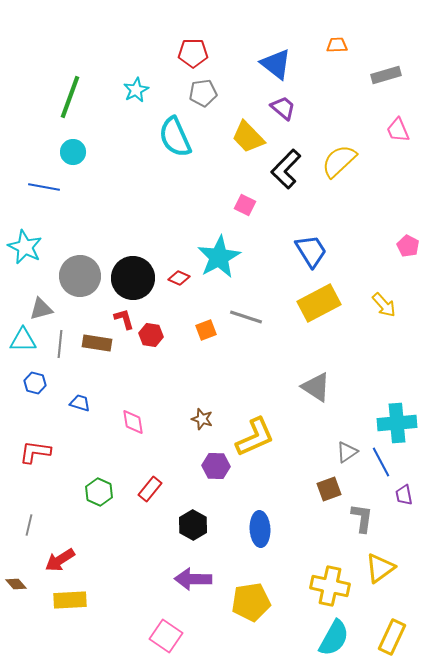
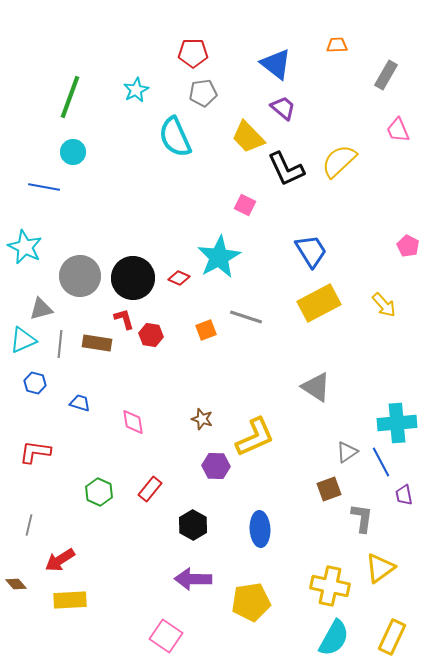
gray rectangle at (386, 75): rotated 44 degrees counterclockwise
black L-shape at (286, 169): rotated 69 degrees counterclockwise
cyan triangle at (23, 340): rotated 24 degrees counterclockwise
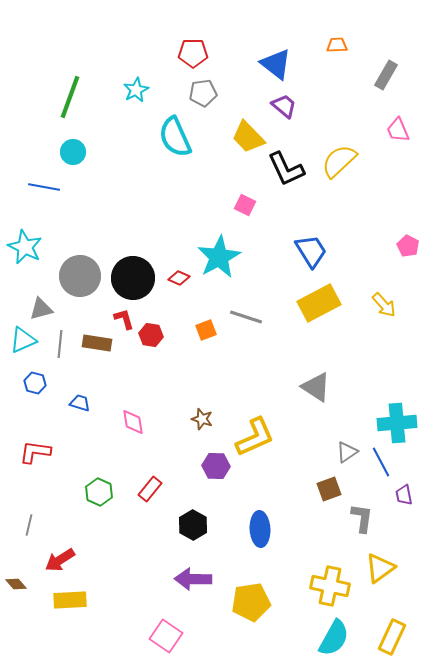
purple trapezoid at (283, 108): moved 1 px right, 2 px up
